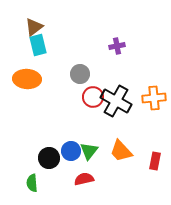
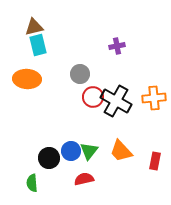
brown triangle: rotated 24 degrees clockwise
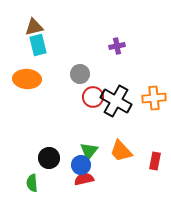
blue circle: moved 10 px right, 14 px down
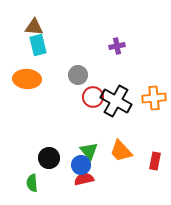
brown triangle: rotated 18 degrees clockwise
gray circle: moved 2 px left, 1 px down
green triangle: rotated 18 degrees counterclockwise
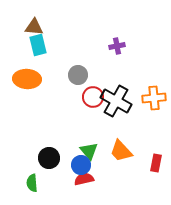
red rectangle: moved 1 px right, 2 px down
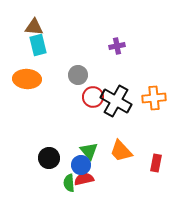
green semicircle: moved 37 px right
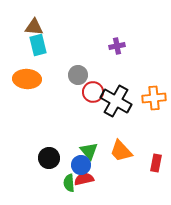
red circle: moved 5 px up
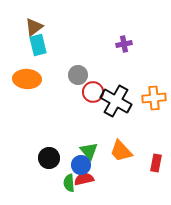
brown triangle: rotated 42 degrees counterclockwise
purple cross: moved 7 px right, 2 px up
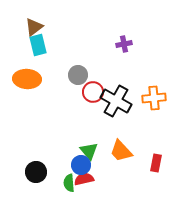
black circle: moved 13 px left, 14 px down
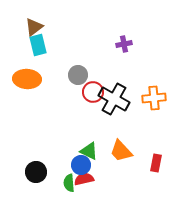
black cross: moved 2 px left, 2 px up
green triangle: rotated 24 degrees counterclockwise
